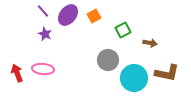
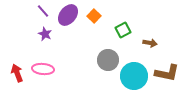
orange square: rotated 16 degrees counterclockwise
cyan circle: moved 2 px up
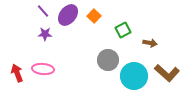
purple star: rotated 24 degrees counterclockwise
brown L-shape: rotated 30 degrees clockwise
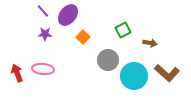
orange square: moved 11 px left, 21 px down
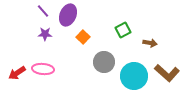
purple ellipse: rotated 15 degrees counterclockwise
gray circle: moved 4 px left, 2 px down
red arrow: rotated 102 degrees counterclockwise
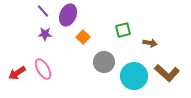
green square: rotated 14 degrees clockwise
pink ellipse: rotated 55 degrees clockwise
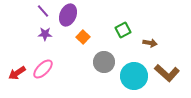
green square: rotated 14 degrees counterclockwise
pink ellipse: rotated 75 degrees clockwise
